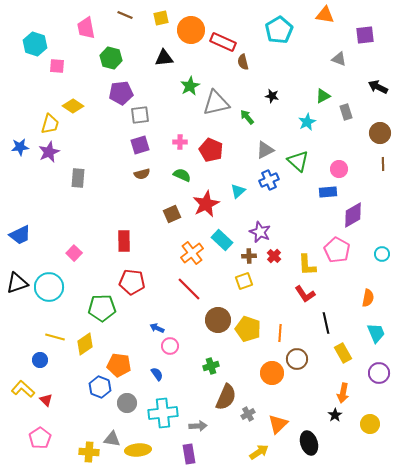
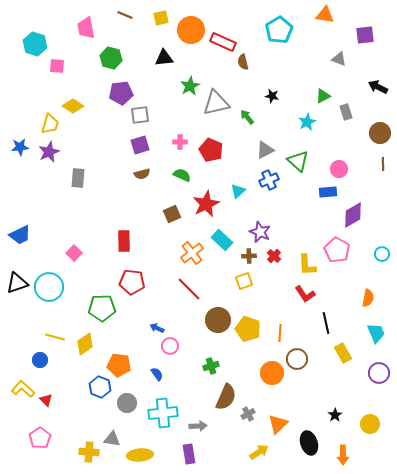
orange arrow at (343, 393): moved 62 px down; rotated 12 degrees counterclockwise
yellow ellipse at (138, 450): moved 2 px right, 5 px down
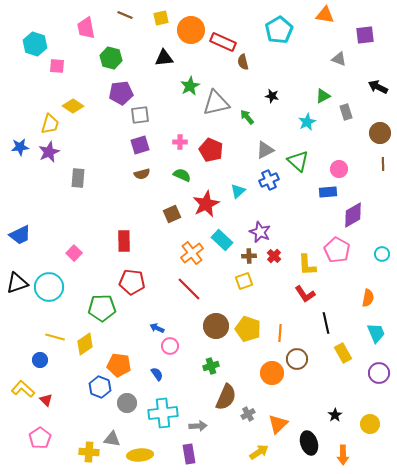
brown circle at (218, 320): moved 2 px left, 6 px down
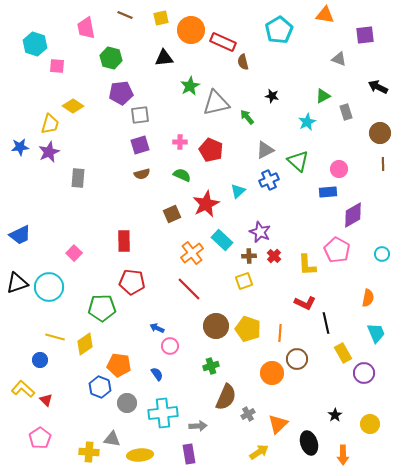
red L-shape at (305, 294): moved 9 px down; rotated 30 degrees counterclockwise
purple circle at (379, 373): moved 15 px left
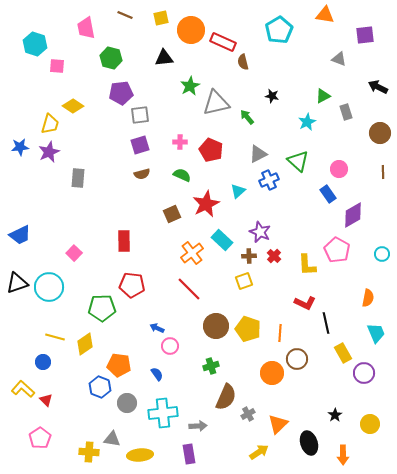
gray triangle at (265, 150): moved 7 px left, 4 px down
brown line at (383, 164): moved 8 px down
blue rectangle at (328, 192): moved 2 px down; rotated 60 degrees clockwise
red pentagon at (132, 282): moved 3 px down
blue circle at (40, 360): moved 3 px right, 2 px down
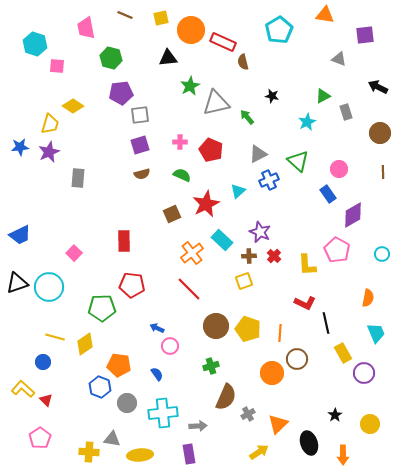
black triangle at (164, 58): moved 4 px right
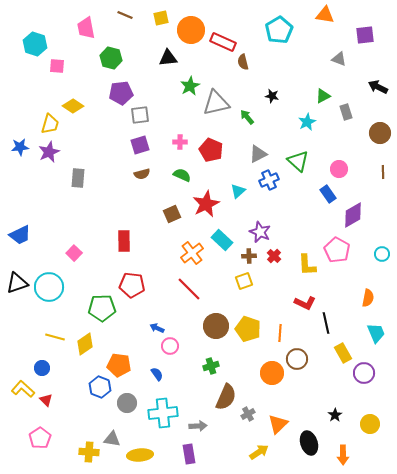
blue circle at (43, 362): moved 1 px left, 6 px down
